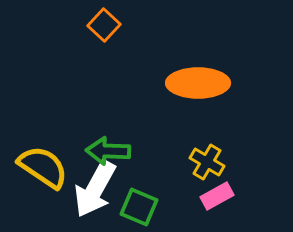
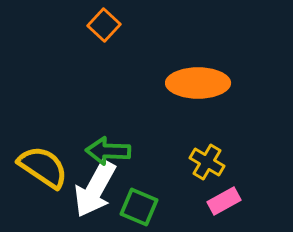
pink rectangle: moved 7 px right, 5 px down
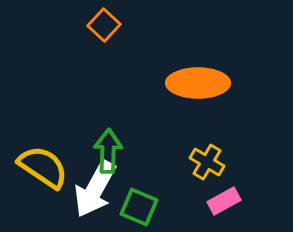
green arrow: rotated 90 degrees clockwise
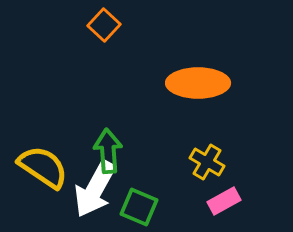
green arrow: rotated 6 degrees counterclockwise
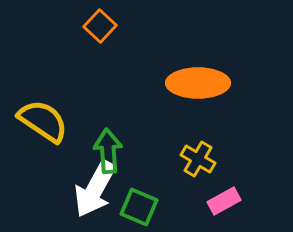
orange square: moved 4 px left, 1 px down
yellow cross: moved 9 px left, 3 px up
yellow semicircle: moved 46 px up
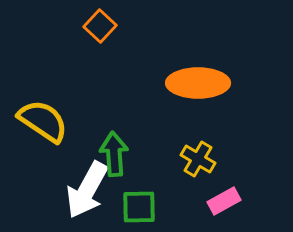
green arrow: moved 6 px right, 3 px down
white arrow: moved 8 px left, 1 px down
green square: rotated 24 degrees counterclockwise
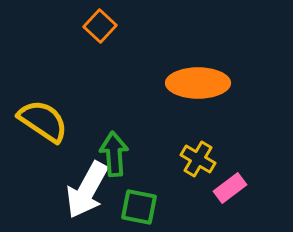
pink rectangle: moved 6 px right, 13 px up; rotated 8 degrees counterclockwise
green square: rotated 12 degrees clockwise
